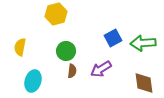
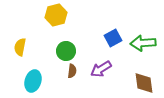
yellow hexagon: moved 1 px down
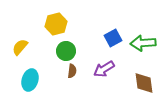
yellow hexagon: moved 9 px down
yellow semicircle: rotated 30 degrees clockwise
purple arrow: moved 3 px right
cyan ellipse: moved 3 px left, 1 px up
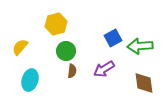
green arrow: moved 3 px left, 3 px down
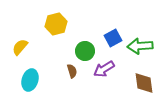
green circle: moved 19 px right
brown semicircle: rotated 24 degrees counterclockwise
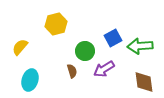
brown diamond: moved 1 px up
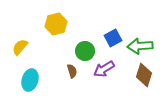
brown diamond: moved 7 px up; rotated 25 degrees clockwise
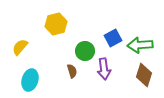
green arrow: moved 1 px up
purple arrow: rotated 65 degrees counterclockwise
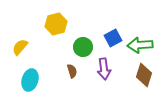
green circle: moved 2 px left, 4 px up
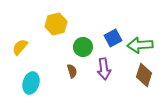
cyan ellipse: moved 1 px right, 3 px down
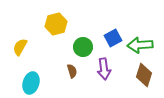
yellow semicircle: rotated 12 degrees counterclockwise
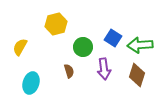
blue square: rotated 30 degrees counterclockwise
brown semicircle: moved 3 px left
brown diamond: moved 7 px left
